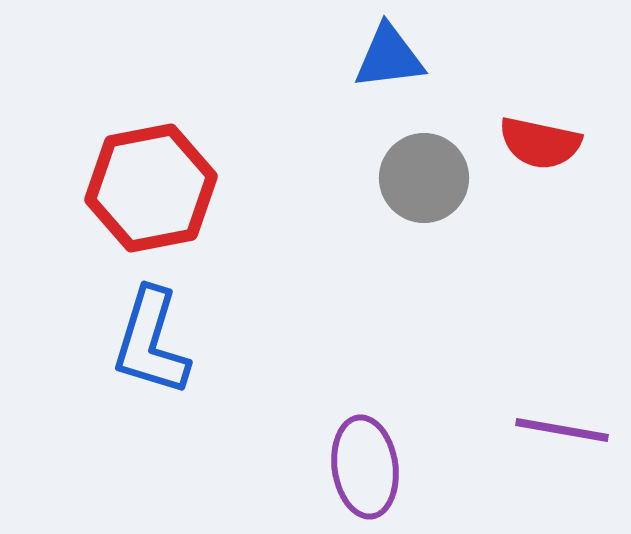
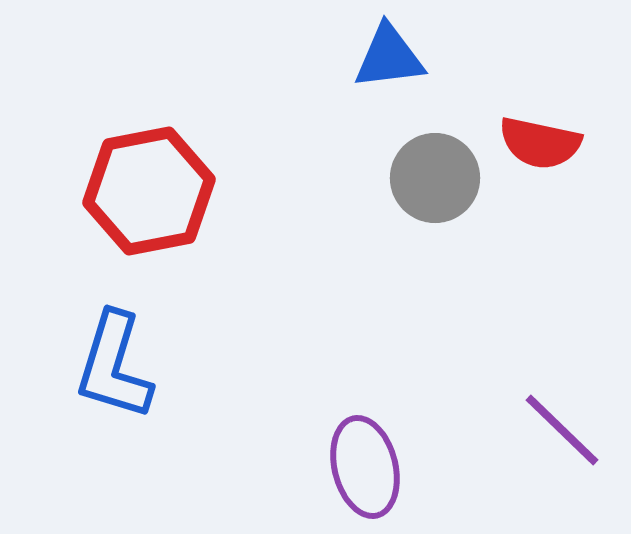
gray circle: moved 11 px right
red hexagon: moved 2 px left, 3 px down
blue L-shape: moved 37 px left, 24 px down
purple line: rotated 34 degrees clockwise
purple ellipse: rotated 6 degrees counterclockwise
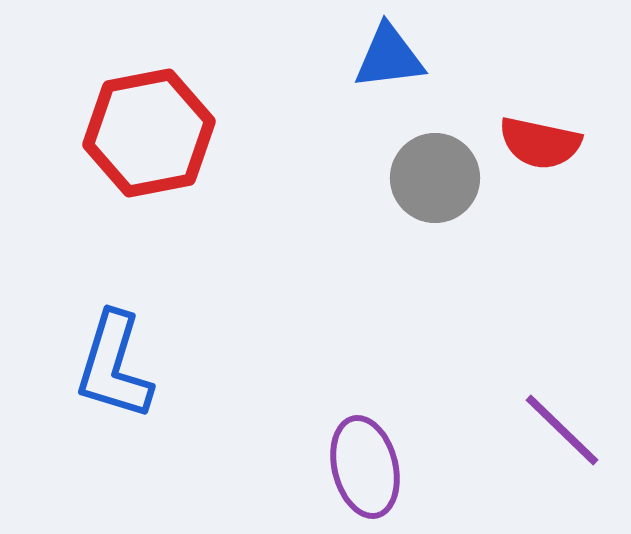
red hexagon: moved 58 px up
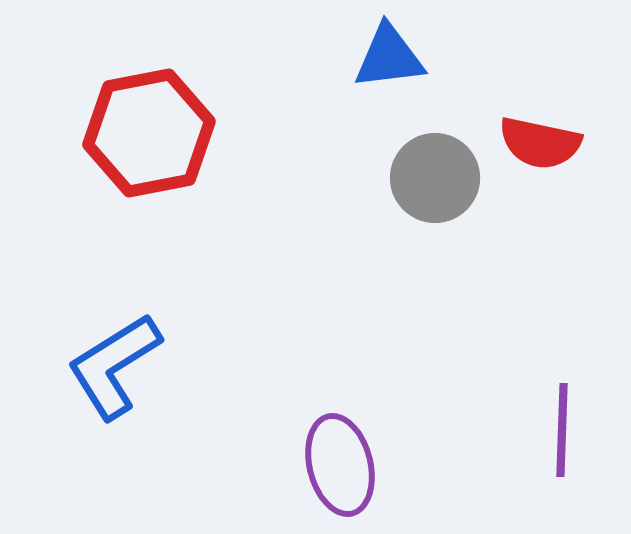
blue L-shape: rotated 41 degrees clockwise
purple line: rotated 48 degrees clockwise
purple ellipse: moved 25 px left, 2 px up
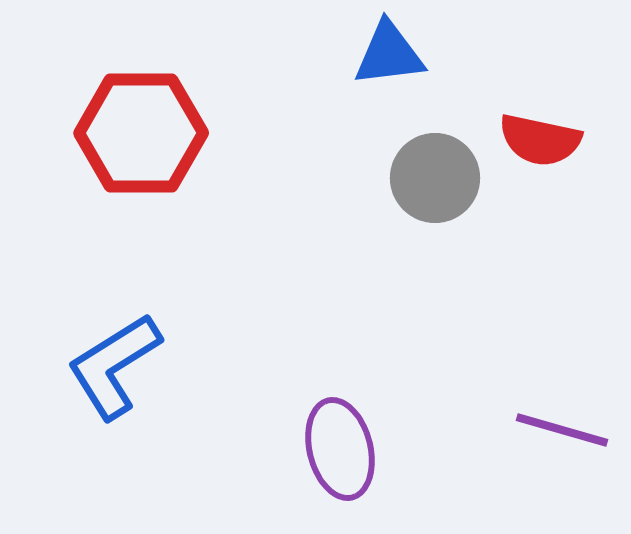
blue triangle: moved 3 px up
red hexagon: moved 8 px left; rotated 11 degrees clockwise
red semicircle: moved 3 px up
purple line: rotated 76 degrees counterclockwise
purple ellipse: moved 16 px up
